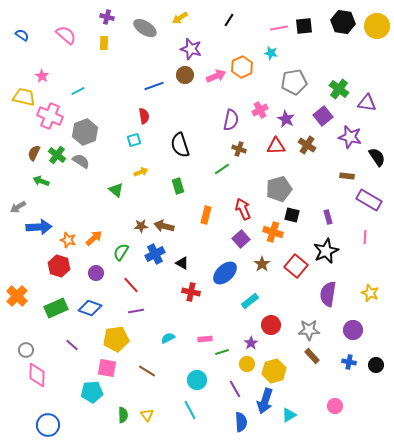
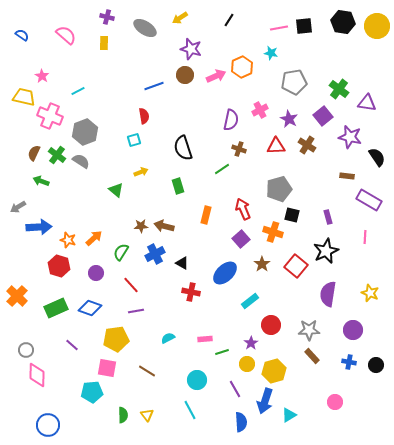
purple star at (286, 119): moved 3 px right
black semicircle at (180, 145): moved 3 px right, 3 px down
pink circle at (335, 406): moved 4 px up
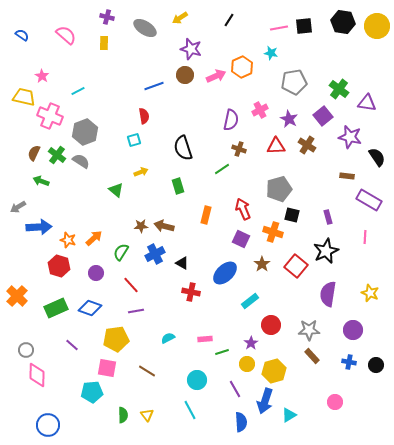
purple square at (241, 239): rotated 24 degrees counterclockwise
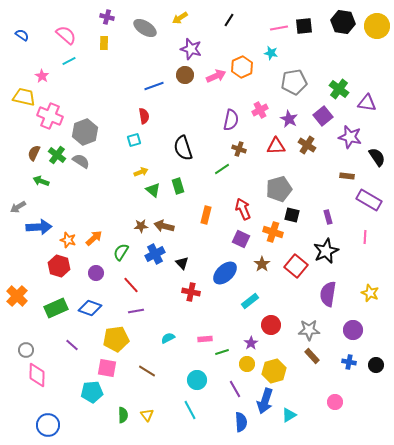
cyan line at (78, 91): moved 9 px left, 30 px up
green triangle at (116, 190): moved 37 px right
black triangle at (182, 263): rotated 16 degrees clockwise
